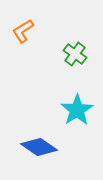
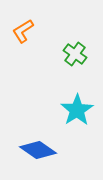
blue diamond: moved 1 px left, 3 px down
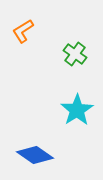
blue diamond: moved 3 px left, 5 px down
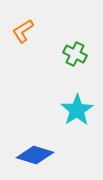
green cross: rotated 10 degrees counterclockwise
blue diamond: rotated 18 degrees counterclockwise
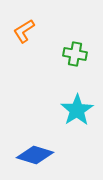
orange L-shape: moved 1 px right
green cross: rotated 15 degrees counterclockwise
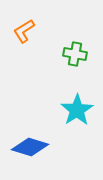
blue diamond: moved 5 px left, 8 px up
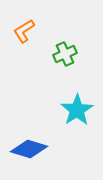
green cross: moved 10 px left; rotated 35 degrees counterclockwise
blue diamond: moved 1 px left, 2 px down
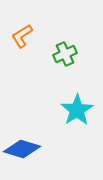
orange L-shape: moved 2 px left, 5 px down
blue diamond: moved 7 px left
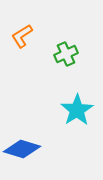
green cross: moved 1 px right
